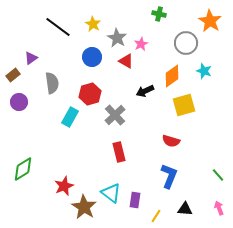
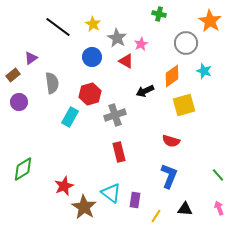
gray cross: rotated 25 degrees clockwise
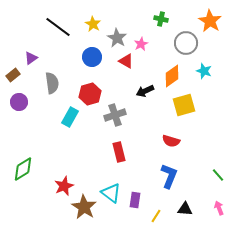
green cross: moved 2 px right, 5 px down
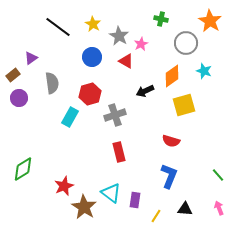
gray star: moved 2 px right, 2 px up
purple circle: moved 4 px up
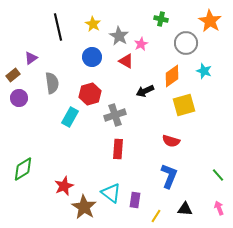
black line: rotated 40 degrees clockwise
red rectangle: moved 1 px left, 3 px up; rotated 18 degrees clockwise
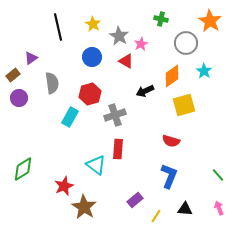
cyan star: rotated 14 degrees clockwise
cyan triangle: moved 15 px left, 28 px up
purple rectangle: rotated 42 degrees clockwise
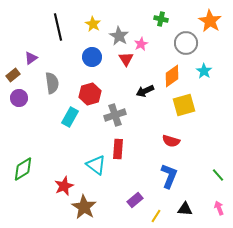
red triangle: moved 2 px up; rotated 28 degrees clockwise
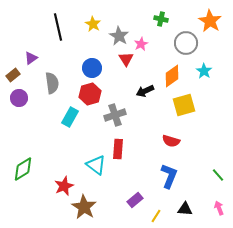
blue circle: moved 11 px down
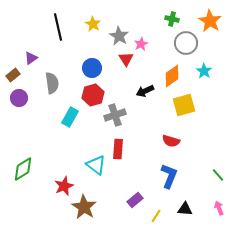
green cross: moved 11 px right
red hexagon: moved 3 px right, 1 px down
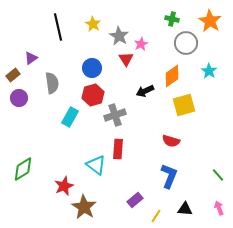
cyan star: moved 5 px right
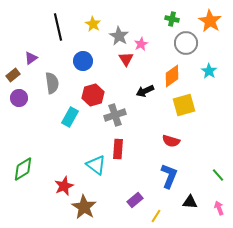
blue circle: moved 9 px left, 7 px up
black triangle: moved 5 px right, 7 px up
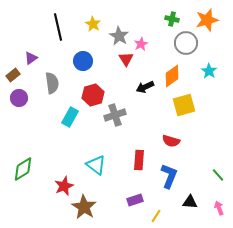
orange star: moved 3 px left, 1 px up; rotated 25 degrees clockwise
black arrow: moved 4 px up
red rectangle: moved 21 px right, 11 px down
purple rectangle: rotated 21 degrees clockwise
